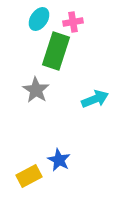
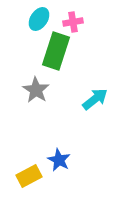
cyan arrow: rotated 16 degrees counterclockwise
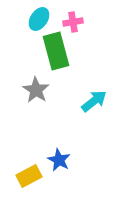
green rectangle: rotated 33 degrees counterclockwise
cyan arrow: moved 1 px left, 2 px down
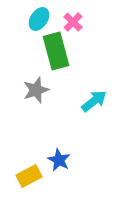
pink cross: rotated 36 degrees counterclockwise
gray star: rotated 20 degrees clockwise
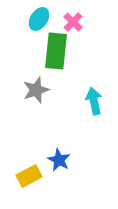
green rectangle: rotated 21 degrees clockwise
cyan arrow: rotated 64 degrees counterclockwise
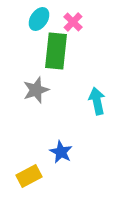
cyan arrow: moved 3 px right
blue star: moved 2 px right, 8 px up
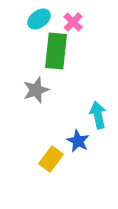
cyan ellipse: rotated 20 degrees clockwise
cyan arrow: moved 1 px right, 14 px down
blue star: moved 17 px right, 11 px up
yellow rectangle: moved 22 px right, 17 px up; rotated 25 degrees counterclockwise
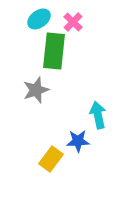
green rectangle: moved 2 px left
blue star: rotated 30 degrees counterclockwise
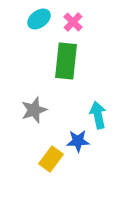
green rectangle: moved 12 px right, 10 px down
gray star: moved 2 px left, 20 px down
